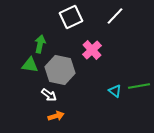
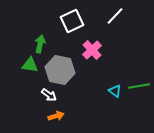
white square: moved 1 px right, 4 px down
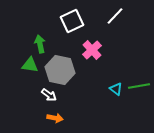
green arrow: rotated 24 degrees counterclockwise
cyan triangle: moved 1 px right, 2 px up
orange arrow: moved 1 px left, 2 px down; rotated 28 degrees clockwise
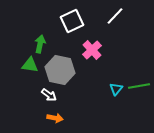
green arrow: rotated 24 degrees clockwise
cyan triangle: rotated 32 degrees clockwise
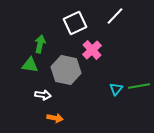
white square: moved 3 px right, 2 px down
gray hexagon: moved 6 px right
white arrow: moved 6 px left; rotated 28 degrees counterclockwise
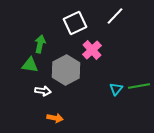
gray hexagon: rotated 20 degrees clockwise
white arrow: moved 4 px up
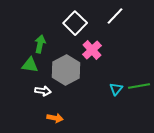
white square: rotated 20 degrees counterclockwise
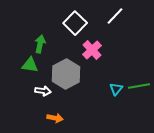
gray hexagon: moved 4 px down
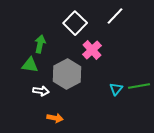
gray hexagon: moved 1 px right
white arrow: moved 2 px left
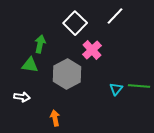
green line: rotated 15 degrees clockwise
white arrow: moved 19 px left, 6 px down
orange arrow: rotated 112 degrees counterclockwise
